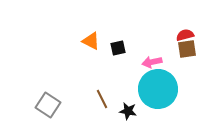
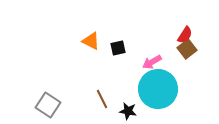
red semicircle: rotated 138 degrees clockwise
brown square: rotated 30 degrees counterclockwise
pink arrow: rotated 18 degrees counterclockwise
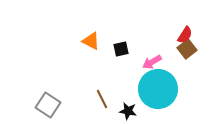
black square: moved 3 px right, 1 px down
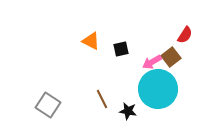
brown square: moved 16 px left, 8 px down
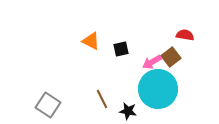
red semicircle: rotated 114 degrees counterclockwise
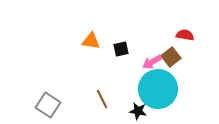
orange triangle: rotated 18 degrees counterclockwise
black star: moved 10 px right
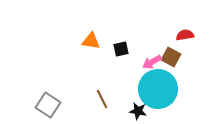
red semicircle: rotated 18 degrees counterclockwise
brown square: rotated 24 degrees counterclockwise
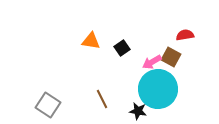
black square: moved 1 px right, 1 px up; rotated 21 degrees counterclockwise
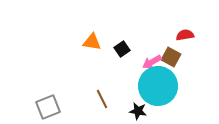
orange triangle: moved 1 px right, 1 px down
black square: moved 1 px down
cyan circle: moved 3 px up
gray square: moved 2 px down; rotated 35 degrees clockwise
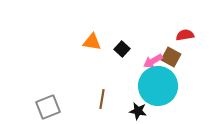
black square: rotated 14 degrees counterclockwise
pink arrow: moved 1 px right, 1 px up
brown line: rotated 36 degrees clockwise
